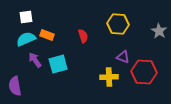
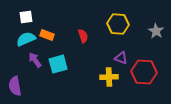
gray star: moved 3 px left
purple triangle: moved 2 px left, 1 px down
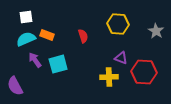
purple semicircle: rotated 18 degrees counterclockwise
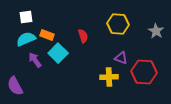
cyan square: moved 11 px up; rotated 30 degrees counterclockwise
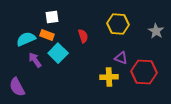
white square: moved 26 px right
purple semicircle: moved 2 px right, 1 px down
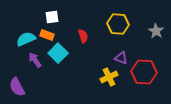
yellow cross: rotated 24 degrees counterclockwise
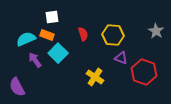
yellow hexagon: moved 5 px left, 11 px down
red semicircle: moved 2 px up
red hexagon: rotated 15 degrees clockwise
yellow cross: moved 14 px left; rotated 30 degrees counterclockwise
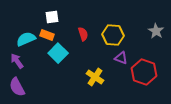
purple arrow: moved 18 px left, 1 px down
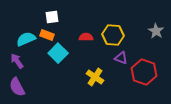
red semicircle: moved 3 px right, 3 px down; rotated 72 degrees counterclockwise
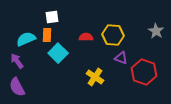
orange rectangle: rotated 72 degrees clockwise
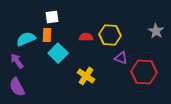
yellow hexagon: moved 3 px left
red hexagon: rotated 15 degrees counterclockwise
yellow cross: moved 9 px left, 1 px up
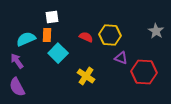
red semicircle: rotated 24 degrees clockwise
